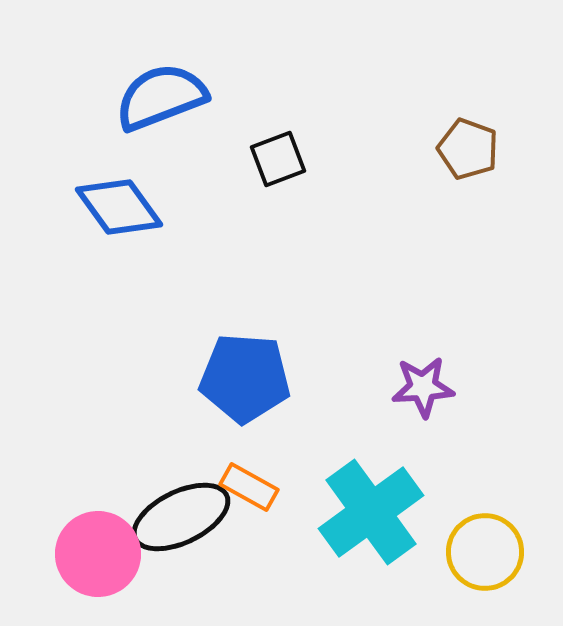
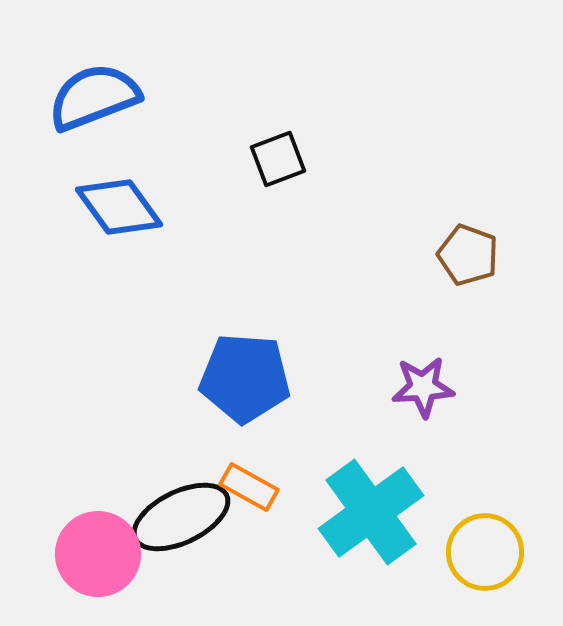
blue semicircle: moved 67 px left
brown pentagon: moved 106 px down
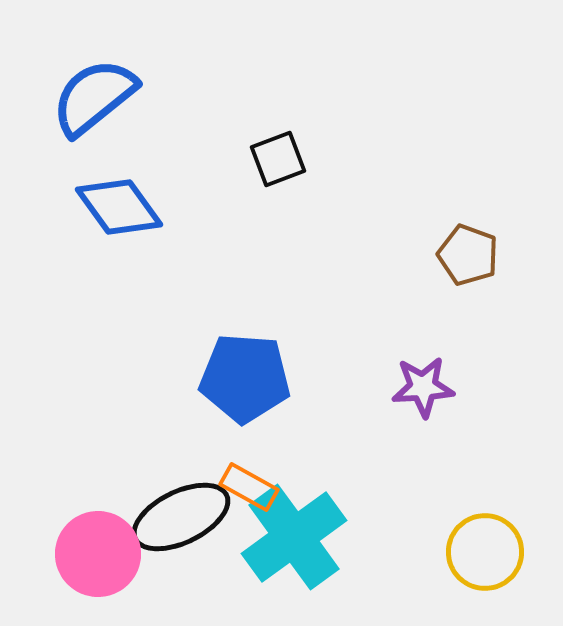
blue semicircle: rotated 18 degrees counterclockwise
cyan cross: moved 77 px left, 25 px down
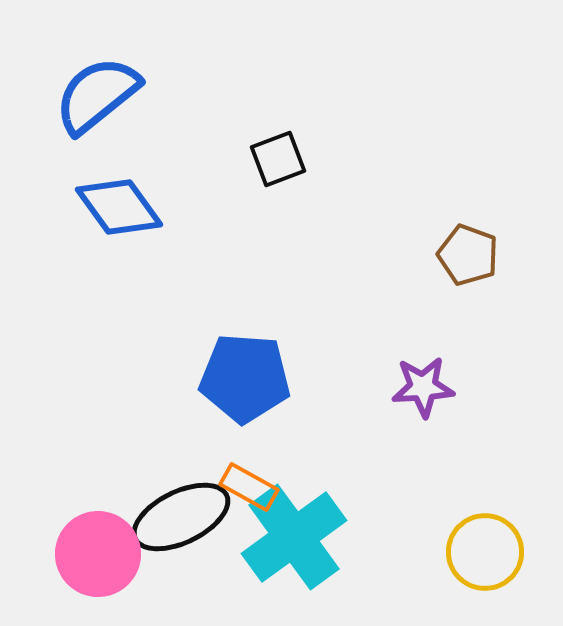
blue semicircle: moved 3 px right, 2 px up
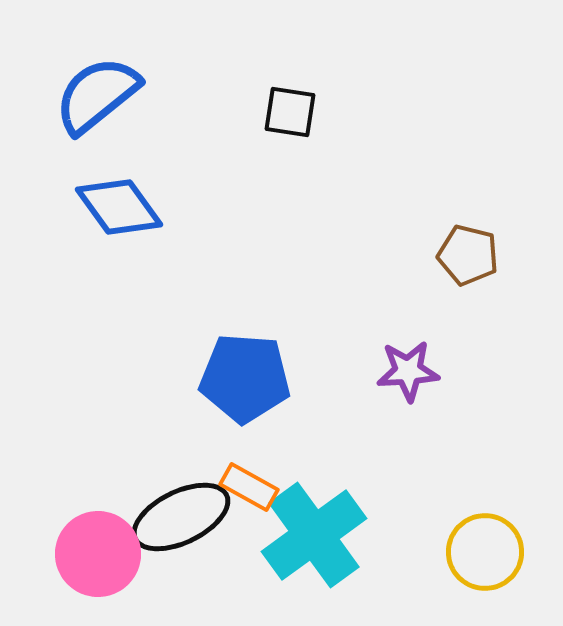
black square: moved 12 px right, 47 px up; rotated 30 degrees clockwise
brown pentagon: rotated 6 degrees counterclockwise
purple star: moved 15 px left, 16 px up
cyan cross: moved 20 px right, 2 px up
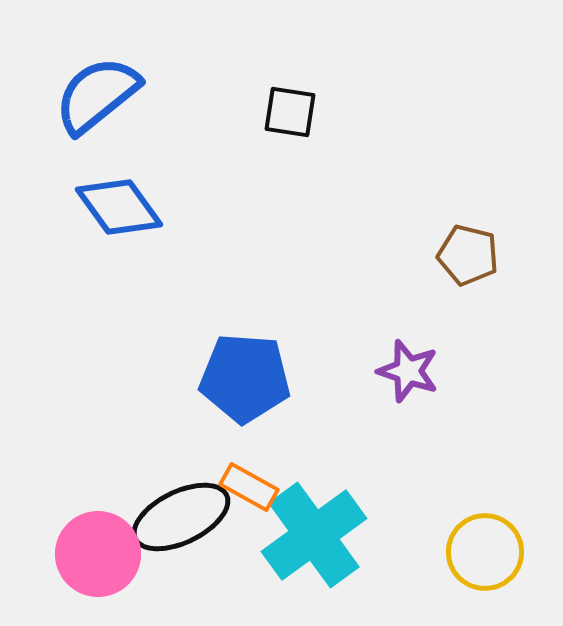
purple star: rotated 22 degrees clockwise
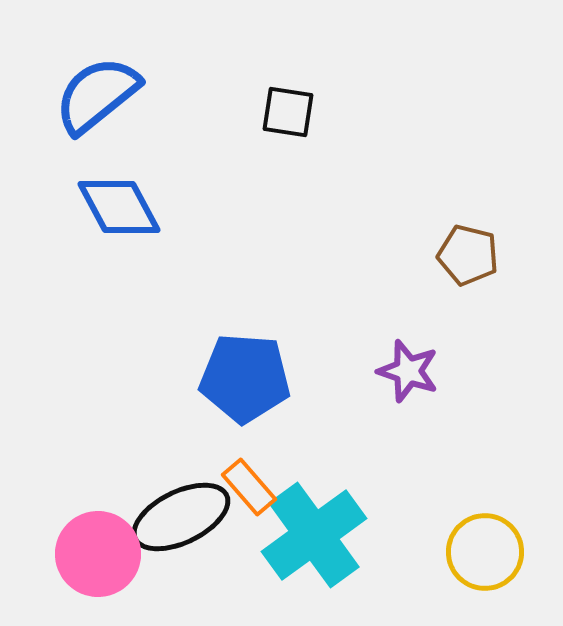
black square: moved 2 px left
blue diamond: rotated 8 degrees clockwise
orange rectangle: rotated 20 degrees clockwise
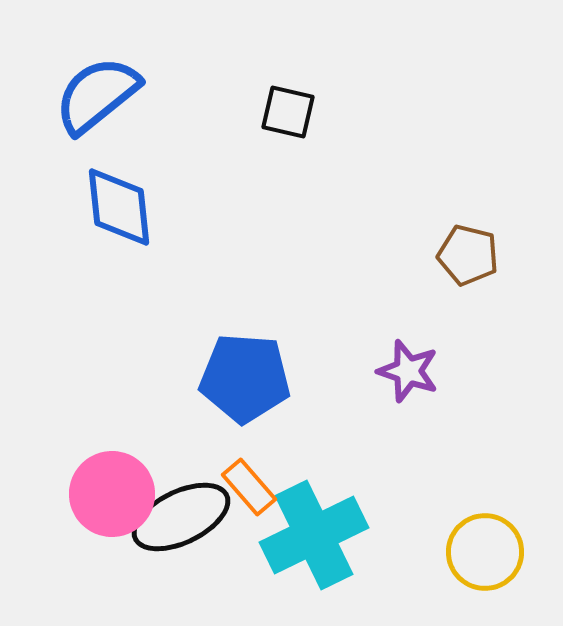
black square: rotated 4 degrees clockwise
blue diamond: rotated 22 degrees clockwise
cyan cross: rotated 10 degrees clockwise
pink circle: moved 14 px right, 60 px up
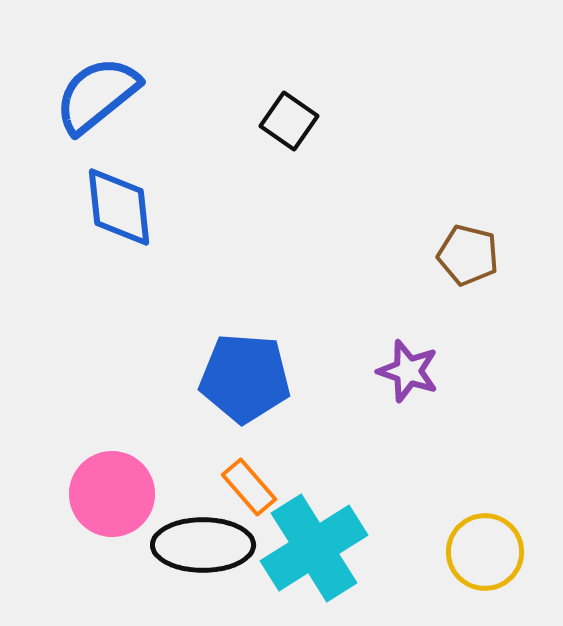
black square: moved 1 px right, 9 px down; rotated 22 degrees clockwise
black ellipse: moved 22 px right, 28 px down; rotated 26 degrees clockwise
cyan cross: moved 13 px down; rotated 6 degrees counterclockwise
